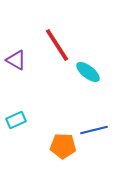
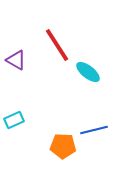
cyan rectangle: moved 2 px left
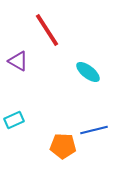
red line: moved 10 px left, 15 px up
purple triangle: moved 2 px right, 1 px down
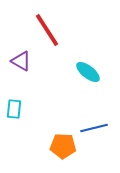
purple triangle: moved 3 px right
cyan rectangle: moved 11 px up; rotated 60 degrees counterclockwise
blue line: moved 2 px up
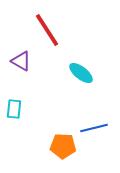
cyan ellipse: moved 7 px left, 1 px down
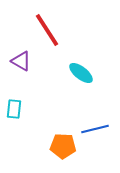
blue line: moved 1 px right, 1 px down
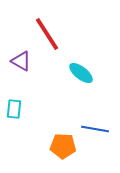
red line: moved 4 px down
blue line: rotated 24 degrees clockwise
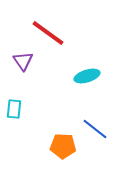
red line: moved 1 px right, 1 px up; rotated 21 degrees counterclockwise
purple triangle: moved 2 px right; rotated 25 degrees clockwise
cyan ellipse: moved 6 px right, 3 px down; rotated 55 degrees counterclockwise
blue line: rotated 28 degrees clockwise
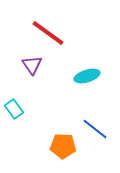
purple triangle: moved 9 px right, 4 px down
cyan rectangle: rotated 42 degrees counterclockwise
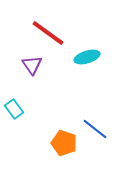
cyan ellipse: moved 19 px up
orange pentagon: moved 1 px right, 3 px up; rotated 15 degrees clockwise
